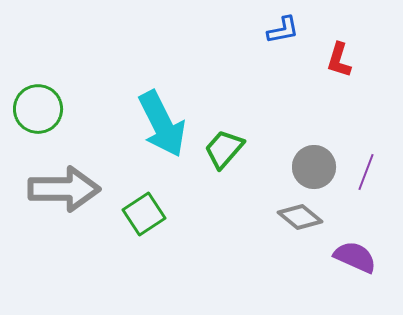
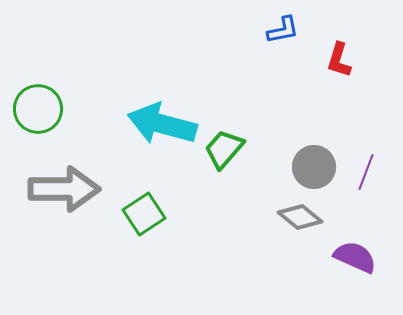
cyan arrow: rotated 132 degrees clockwise
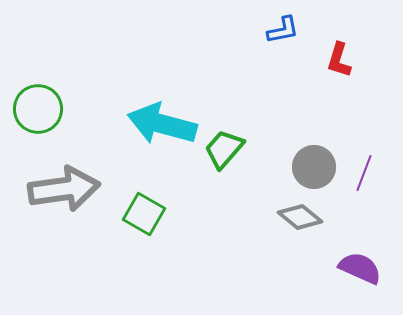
purple line: moved 2 px left, 1 px down
gray arrow: rotated 8 degrees counterclockwise
green square: rotated 27 degrees counterclockwise
purple semicircle: moved 5 px right, 11 px down
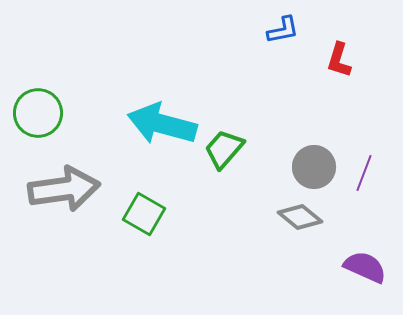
green circle: moved 4 px down
purple semicircle: moved 5 px right, 1 px up
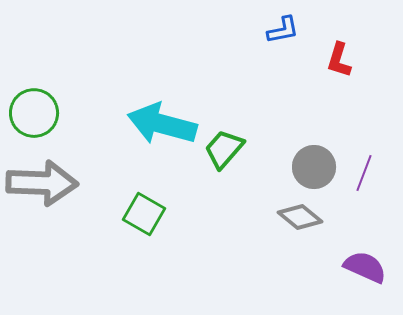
green circle: moved 4 px left
gray arrow: moved 22 px left, 6 px up; rotated 10 degrees clockwise
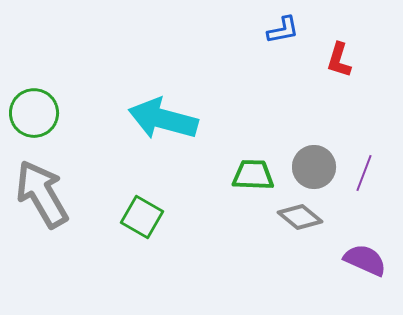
cyan arrow: moved 1 px right, 5 px up
green trapezoid: moved 29 px right, 26 px down; rotated 51 degrees clockwise
gray arrow: moved 11 px down; rotated 122 degrees counterclockwise
green square: moved 2 px left, 3 px down
purple semicircle: moved 7 px up
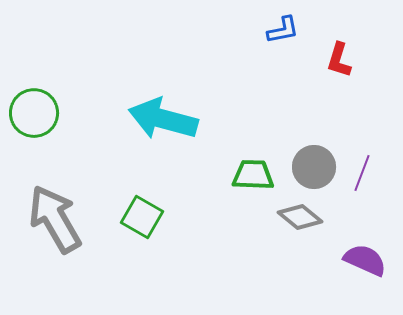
purple line: moved 2 px left
gray arrow: moved 13 px right, 25 px down
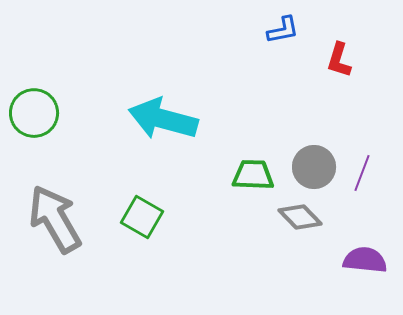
gray diamond: rotated 6 degrees clockwise
purple semicircle: rotated 18 degrees counterclockwise
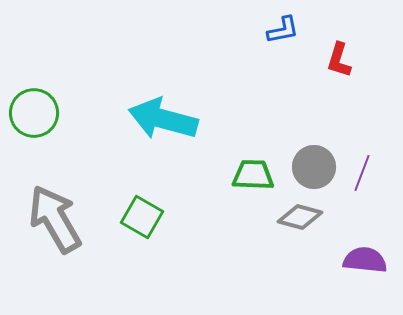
gray diamond: rotated 30 degrees counterclockwise
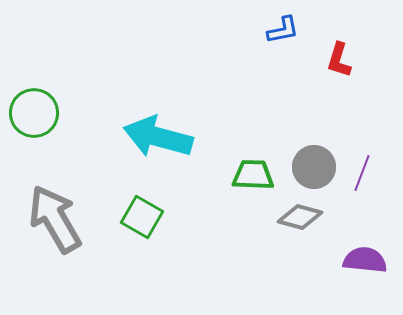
cyan arrow: moved 5 px left, 18 px down
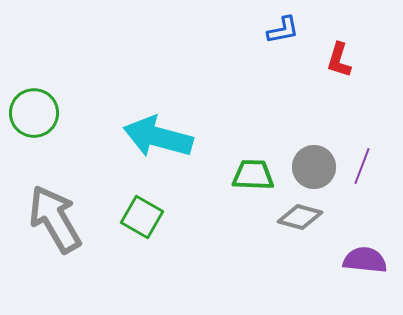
purple line: moved 7 px up
